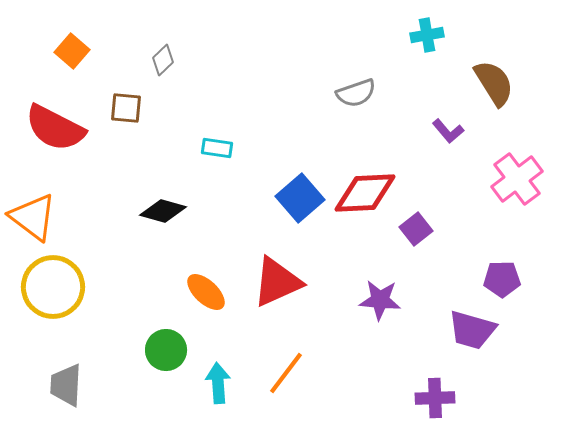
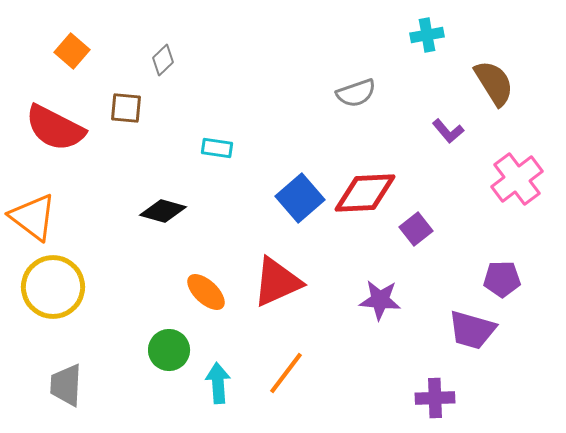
green circle: moved 3 px right
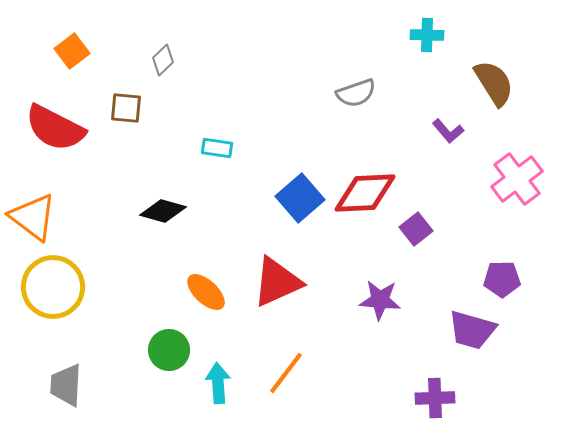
cyan cross: rotated 12 degrees clockwise
orange square: rotated 12 degrees clockwise
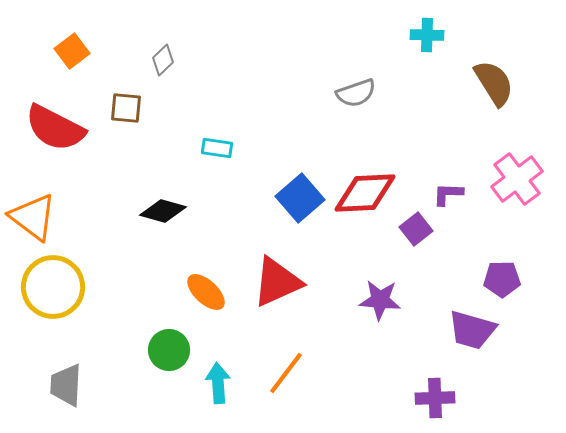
purple L-shape: moved 63 px down; rotated 132 degrees clockwise
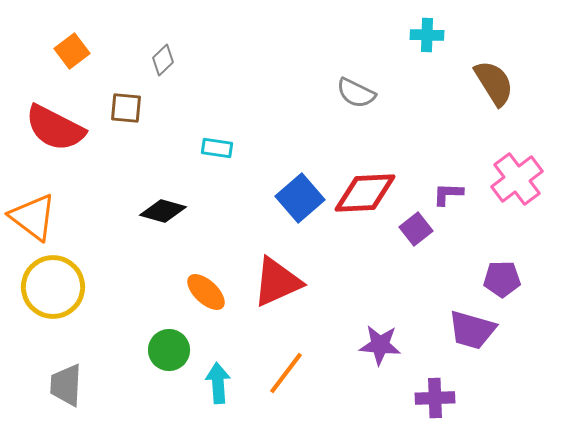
gray semicircle: rotated 45 degrees clockwise
purple star: moved 45 px down
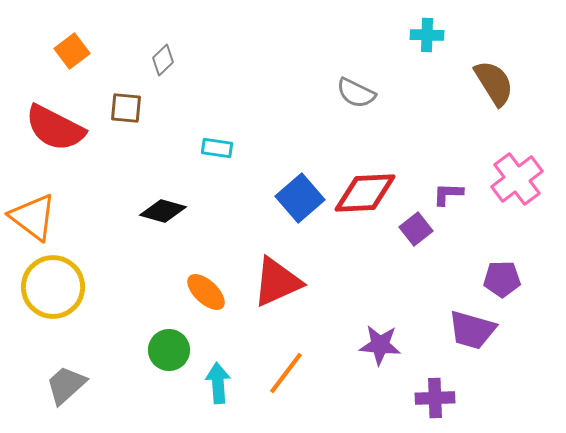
gray trapezoid: rotated 45 degrees clockwise
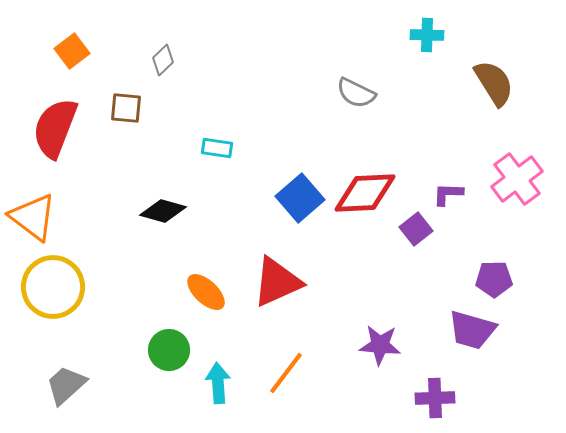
red semicircle: rotated 84 degrees clockwise
purple pentagon: moved 8 px left
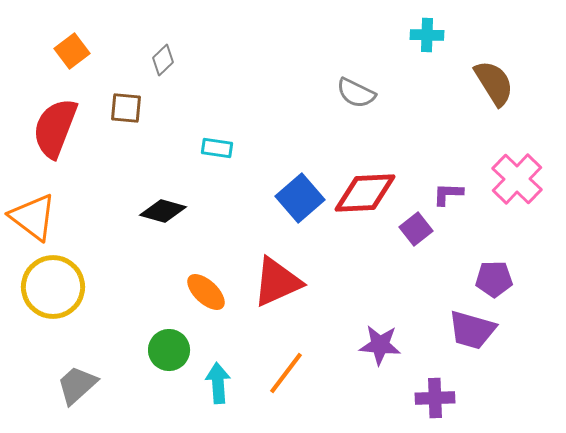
pink cross: rotated 9 degrees counterclockwise
gray trapezoid: moved 11 px right
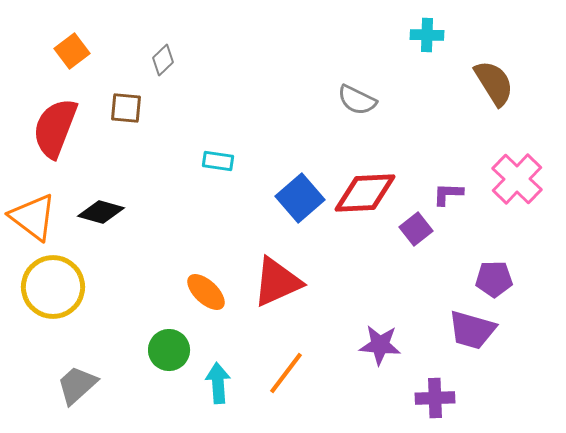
gray semicircle: moved 1 px right, 7 px down
cyan rectangle: moved 1 px right, 13 px down
black diamond: moved 62 px left, 1 px down
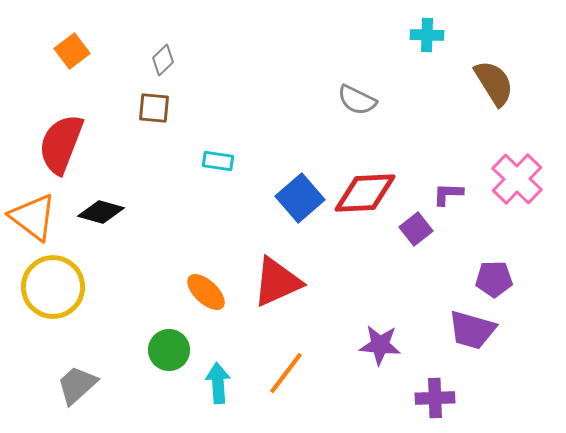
brown square: moved 28 px right
red semicircle: moved 6 px right, 16 px down
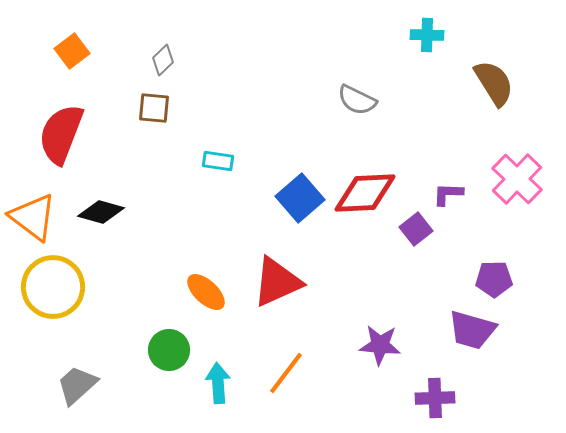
red semicircle: moved 10 px up
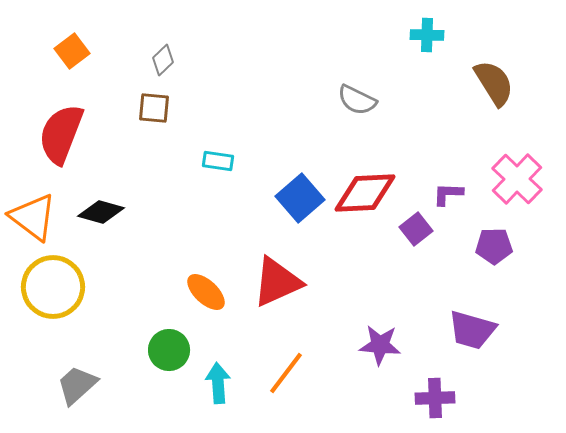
purple pentagon: moved 33 px up
